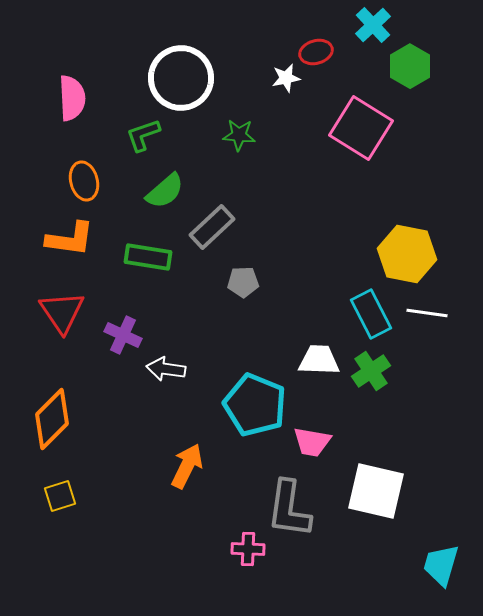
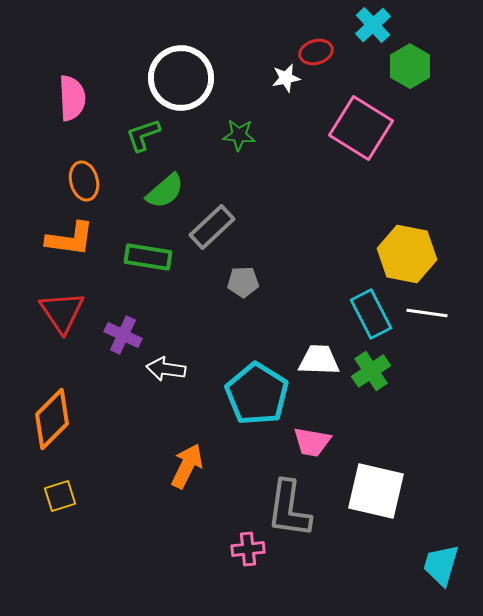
cyan pentagon: moved 2 px right, 11 px up; rotated 10 degrees clockwise
pink cross: rotated 8 degrees counterclockwise
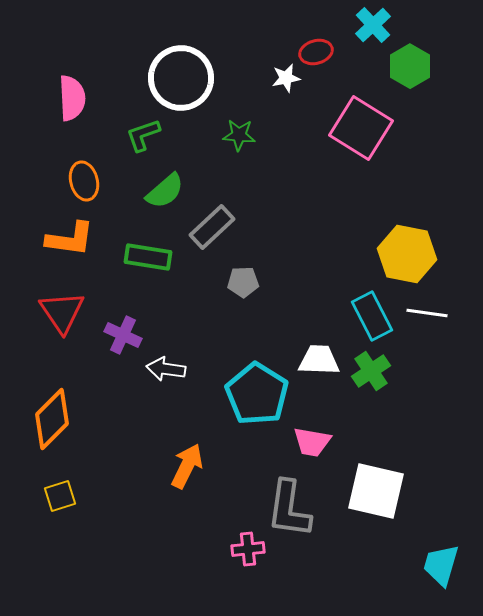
cyan rectangle: moved 1 px right, 2 px down
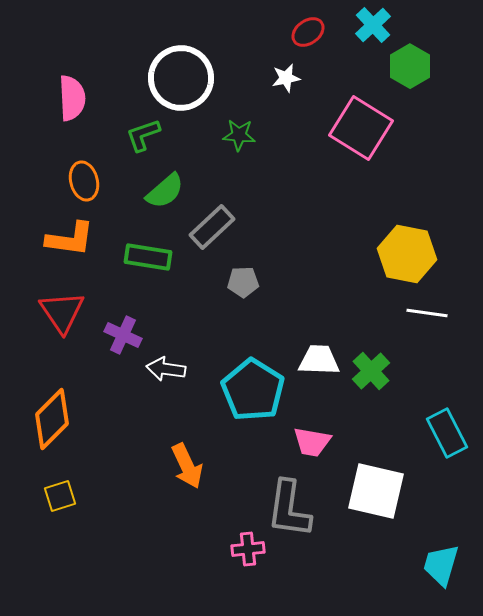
red ellipse: moved 8 px left, 20 px up; rotated 20 degrees counterclockwise
cyan rectangle: moved 75 px right, 117 px down
green cross: rotated 9 degrees counterclockwise
cyan pentagon: moved 4 px left, 4 px up
orange arrow: rotated 129 degrees clockwise
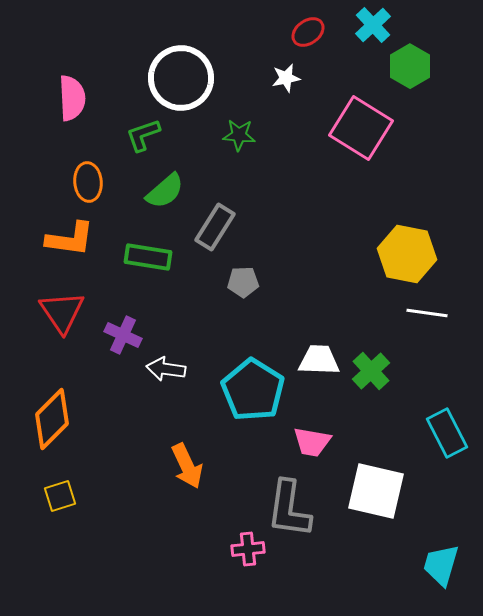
orange ellipse: moved 4 px right, 1 px down; rotated 9 degrees clockwise
gray rectangle: moved 3 px right; rotated 15 degrees counterclockwise
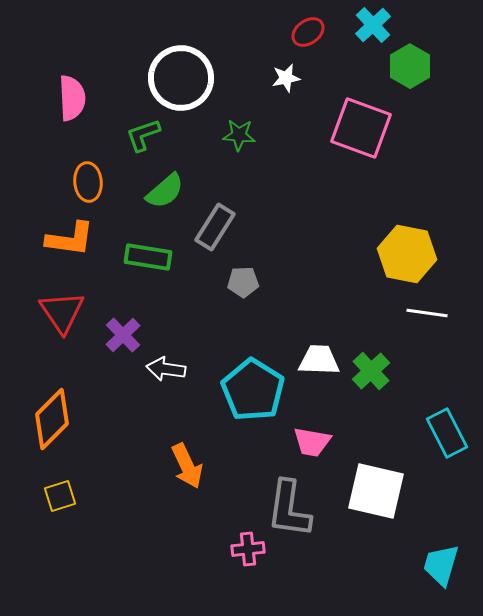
pink square: rotated 12 degrees counterclockwise
purple cross: rotated 21 degrees clockwise
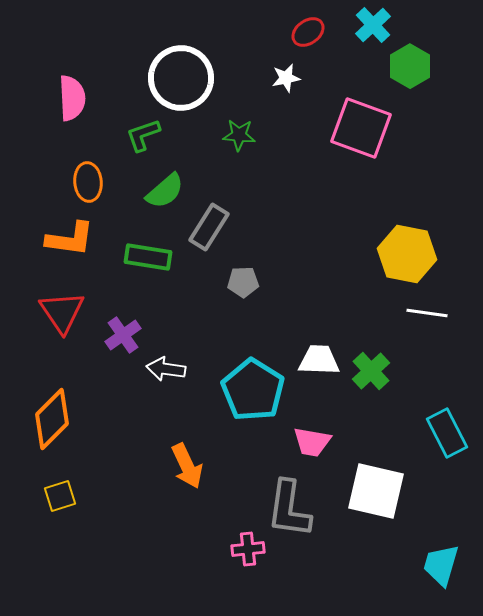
gray rectangle: moved 6 px left
purple cross: rotated 9 degrees clockwise
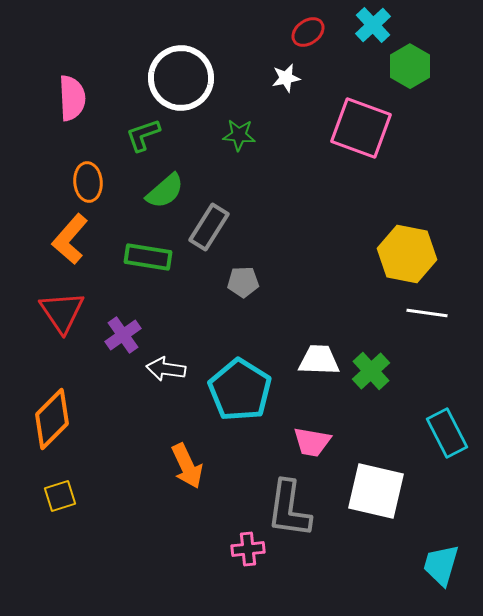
orange L-shape: rotated 123 degrees clockwise
cyan pentagon: moved 13 px left
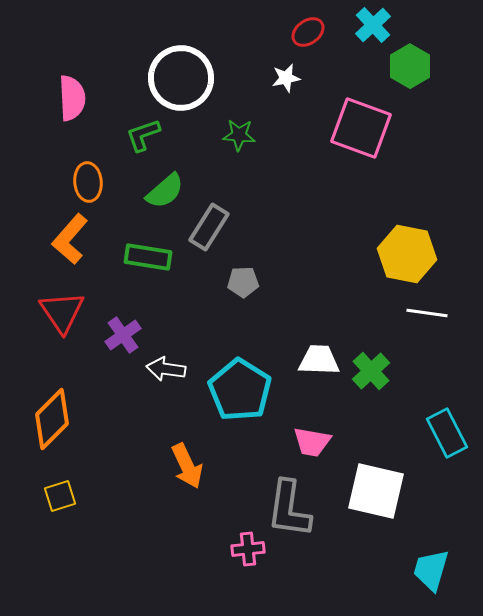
cyan trapezoid: moved 10 px left, 5 px down
